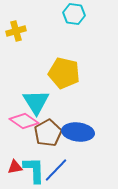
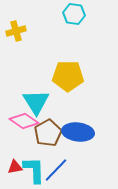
yellow pentagon: moved 4 px right, 3 px down; rotated 12 degrees counterclockwise
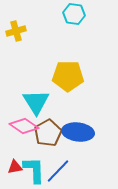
pink diamond: moved 5 px down
blue line: moved 2 px right, 1 px down
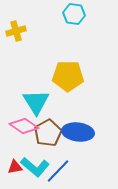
cyan L-shape: moved 1 px right, 3 px up; rotated 132 degrees clockwise
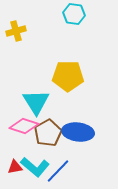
pink diamond: rotated 16 degrees counterclockwise
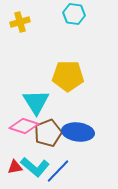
yellow cross: moved 4 px right, 9 px up
brown pentagon: rotated 8 degrees clockwise
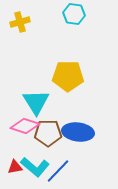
pink diamond: moved 1 px right
brown pentagon: rotated 20 degrees clockwise
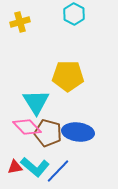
cyan hexagon: rotated 20 degrees clockwise
pink diamond: moved 2 px right, 1 px down; rotated 28 degrees clockwise
brown pentagon: rotated 16 degrees clockwise
